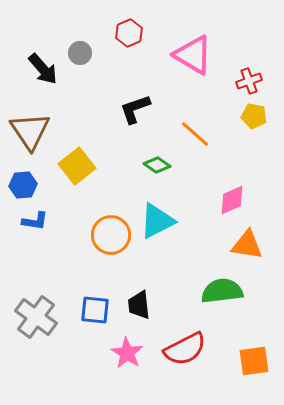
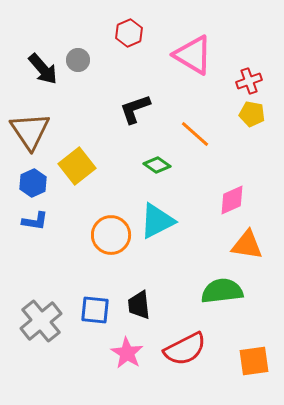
gray circle: moved 2 px left, 7 px down
yellow pentagon: moved 2 px left, 2 px up
blue hexagon: moved 10 px right, 2 px up; rotated 20 degrees counterclockwise
gray cross: moved 5 px right, 4 px down; rotated 15 degrees clockwise
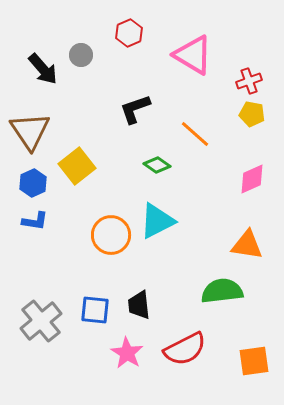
gray circle: moved 3 px right, 5 px up
pink diamond: moved 20 px right, 21 px up
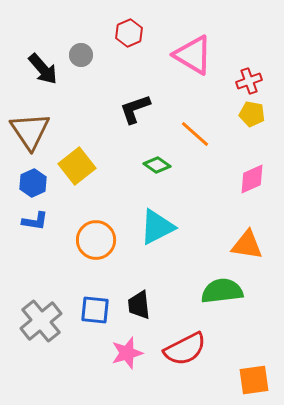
cyan triangle: moved 6 px down
orange circle: moved 15 px left, 5 px down
pink star: rotated 24 degrees clockwise
orange square: moved 19 px down
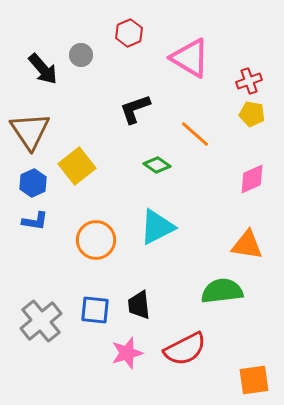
pink triangle: moved 3 px left, 3 px down
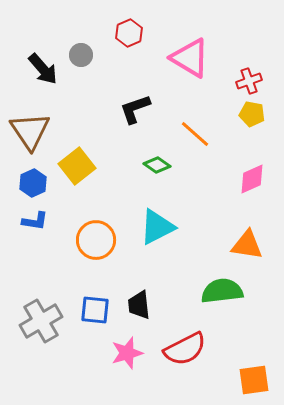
gray cross: rotated 9 degrees clockwise
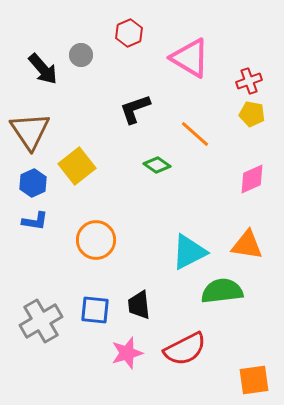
cyan triangle: moved 32 px right, 25 px down
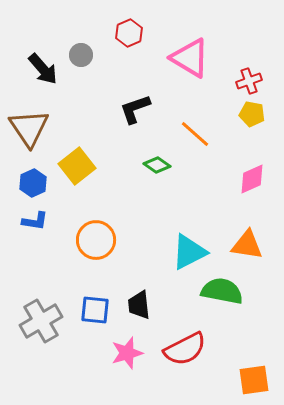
brown triangle: moved 1 px left, 3 px up
green semicircle: rotated 18 degrees clockwise
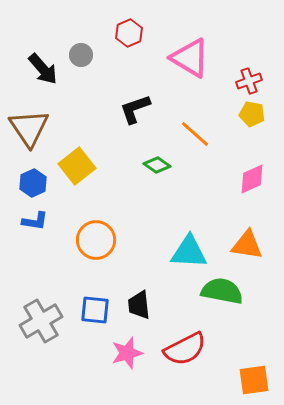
cyan triangle: rotated 30 degrees clockwise
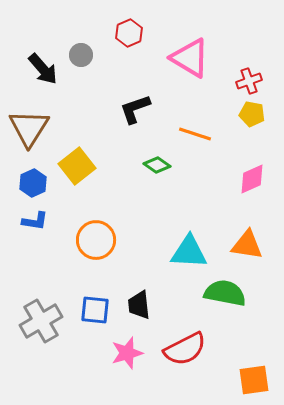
brown triangle: rotated 6 degrees clockwise
orange line: rotated 24 degrees counterclockwise
green semicircle: moved 3 px right, 2 px down
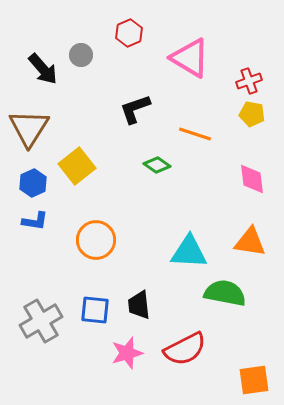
pink diamond: rotated 72 degrees counterclockwise
orange triangle: moved 3 px right, 3 px up
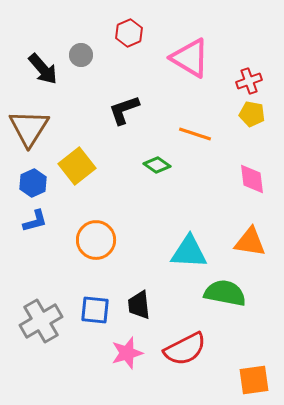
black L-shape: moved 11 px left, 1 px down
blue L-shape: rotated 24 degrees counterclockwise
